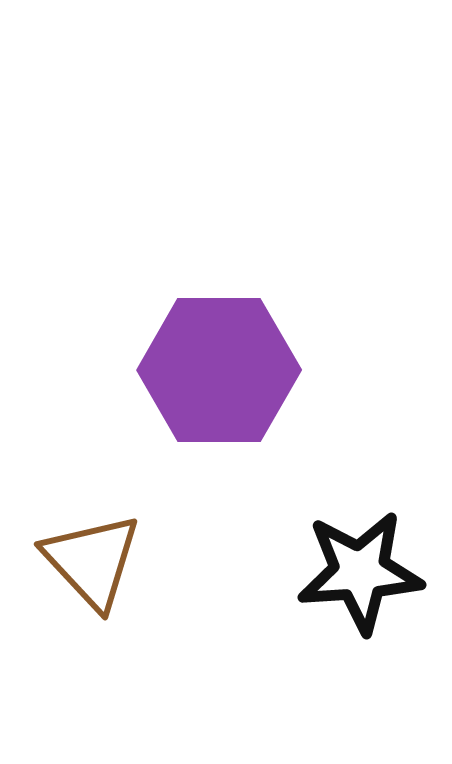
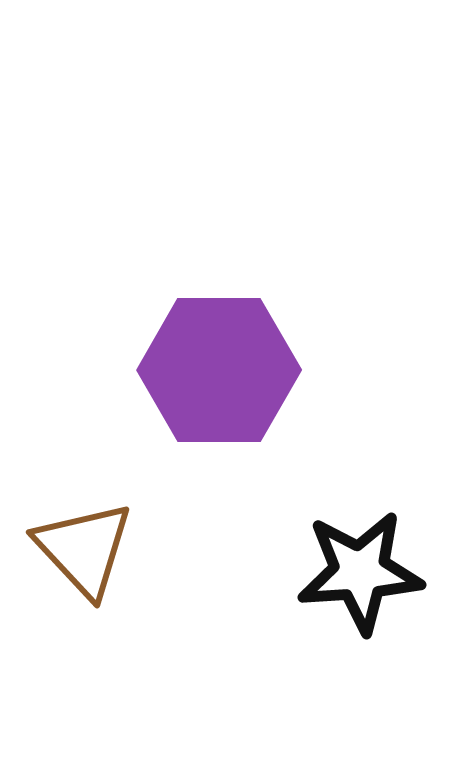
brown triangle: moved 8 px left, 12 px up
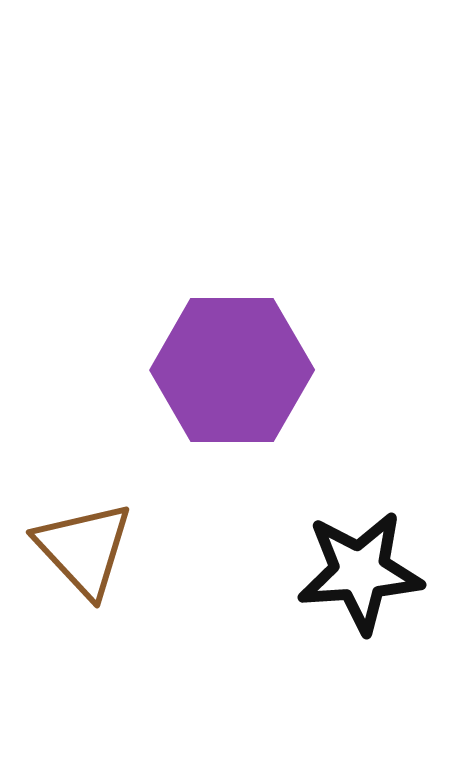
purple hexagon: moved 13 px right
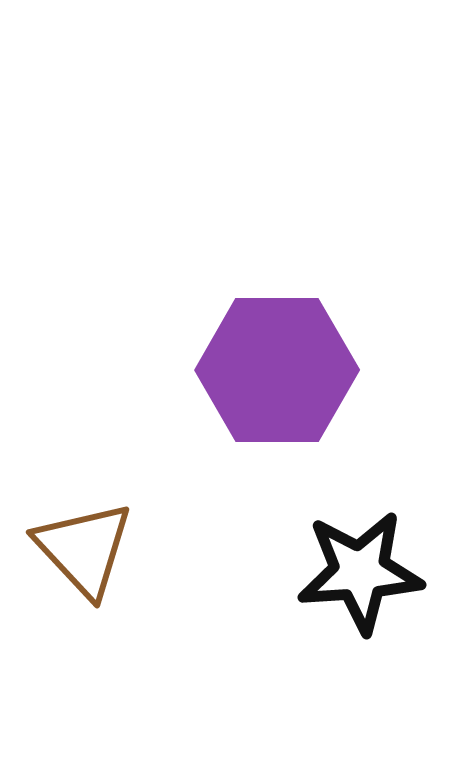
purple hexagon: moved 45 px right
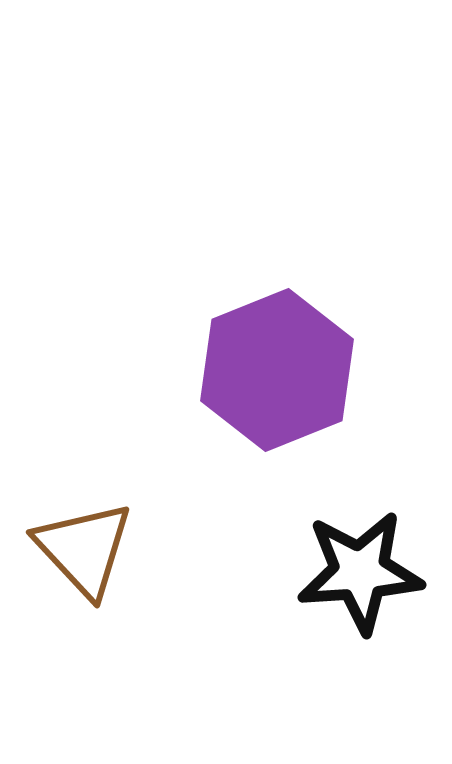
purple hexagon: rotated 22 degrees counterclockwise
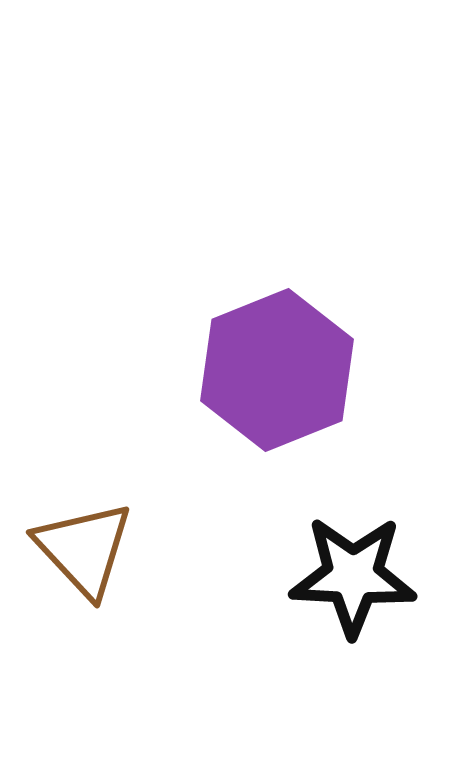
black star: moved 7 px left, 4 px down; rotated 7 degrees clockwise
